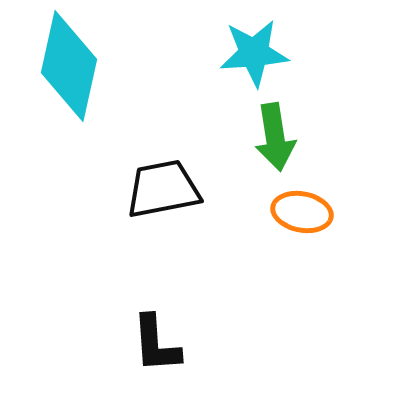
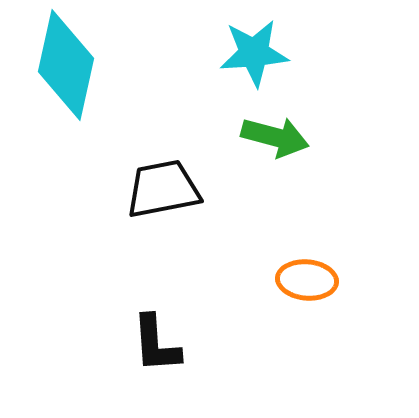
cyan diamond: moved 3 px left, 1 px up
green arrow: rotated 66 degrees counterclockwise
orange ellipse: moved 5 px right, 68 px down; rotated 6 degrees counterclockwise
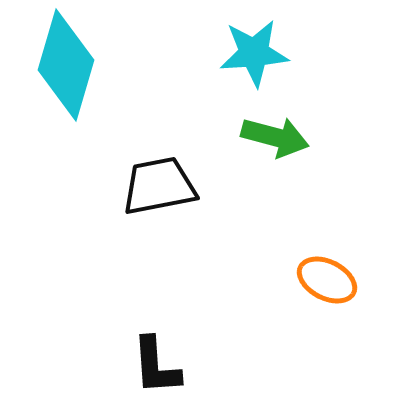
cyan diamond: rotated 4 degrees clockwise
black trapezoid: moved 4 px left, 3 px up
orange ellipse: moved 20 px right; rotated 22 degrees clockwise
black L-shape: moved 22 px down
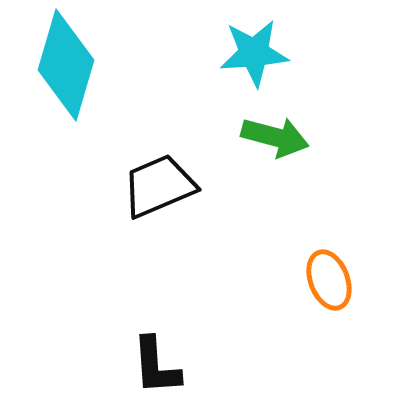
black trapezoid: rotated 12 degrees counterclockwise
orange ellipse: moved 2 px right; rotated 42 degrees clockwise
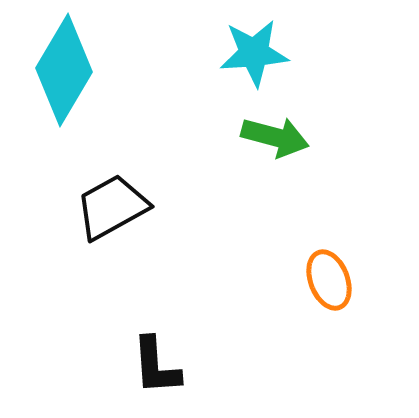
cyan diamond: moved 2 px left, 5 px down; rotated 14 degrees clockwise
black trapezoid: moved 47 px left, 21 px down; rotated 6 degrees counterclockwise
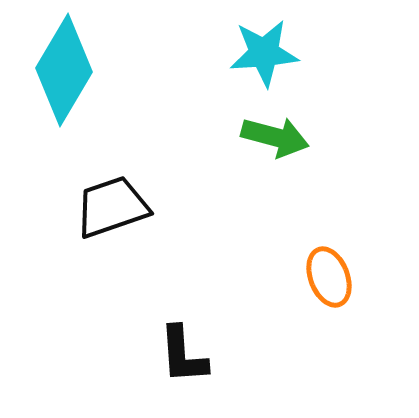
cyan star: moved 10 px right
black trapezoid: rotated 10 degrees clockwise
orange ellipse: moved 3 px up
black L-shape: moved 27 px right, 11 px up
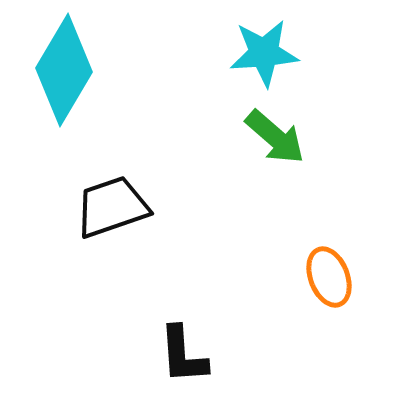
green arrow: rotated 26 degrees clockwise
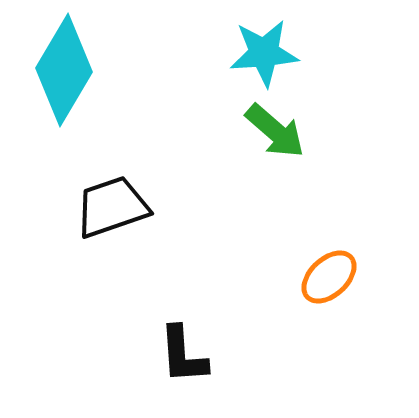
green arrow: moved 6 px up
orange ellipse: rotated 68 degrees clockwise
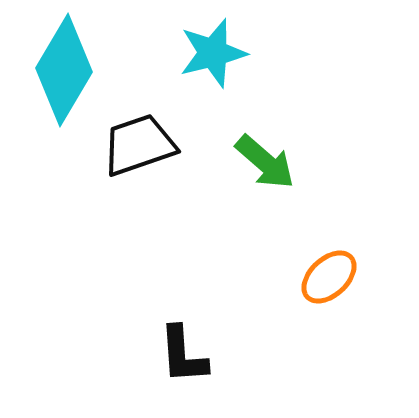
cyan star: moved 51 px left; rotated 10 degrees counterclockwise
green arrow: moved 10 px left, 31 px down
black trapezoid: moved 27 px right, 62 px up
